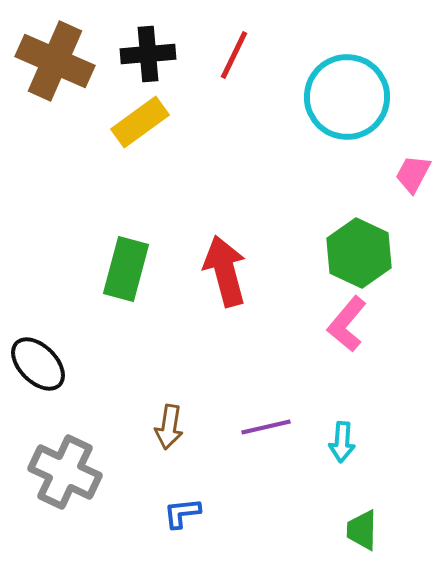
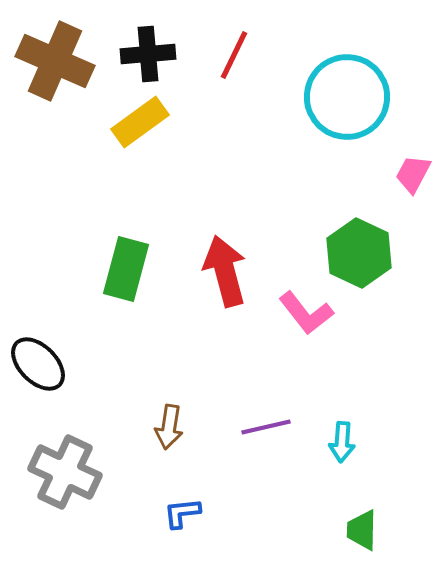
pink L-shape: moved 41 px left, 11 px up; rotated 78 degrees counterclockwise
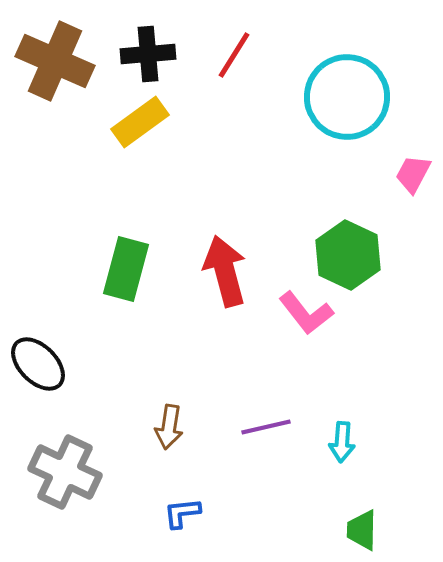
red line: rotated 6 degrees clockwise
green hexagon: moved 11 px left, 2 px down
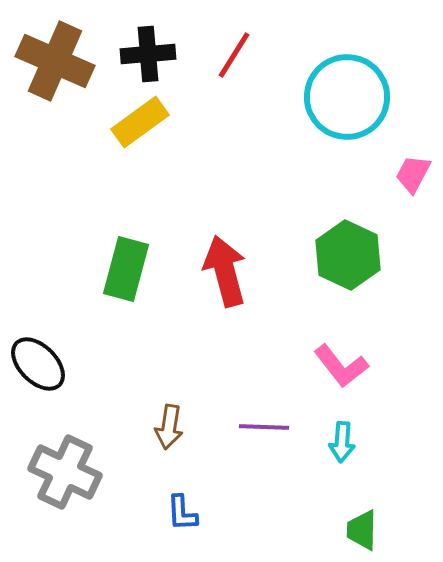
pink L-shape: moved 35 px right, 53 px down
purple line: moved 2 px left; rotated 15 degrees clockwise
blue L-shape: rotated 87 degrees counterclockwise
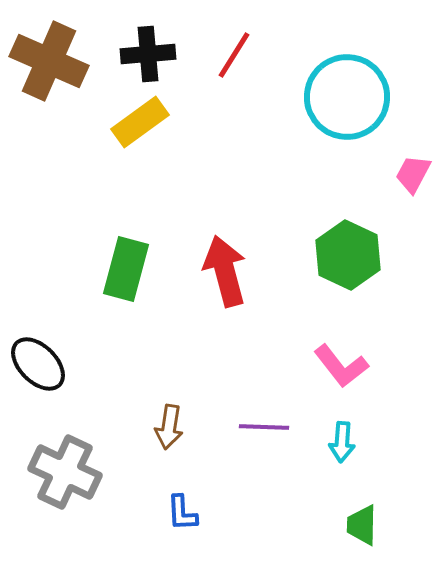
brown cross: moved 6 px left
green trapezoid: moved 5 px up
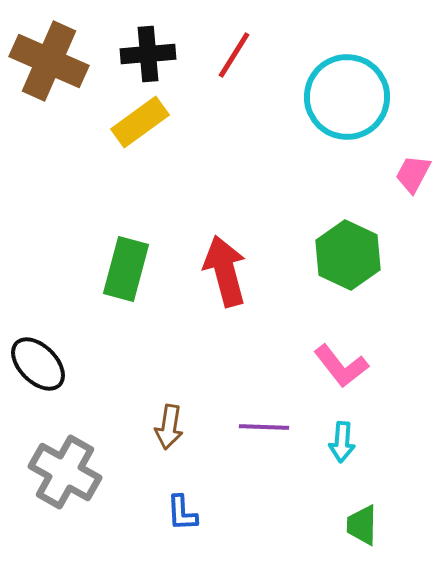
gray cross: rotated 4 degrees clockwise
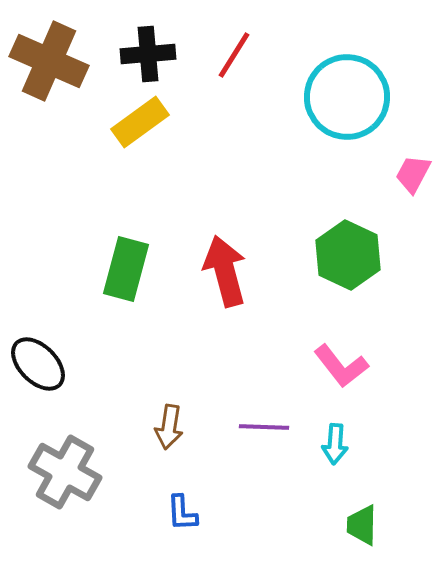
cyan arrow: moved 7 px left, 2 px down
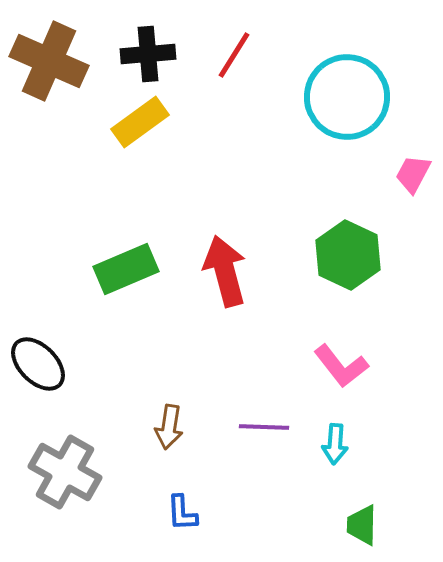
green rectangle: rotated 52 degrees clockwise
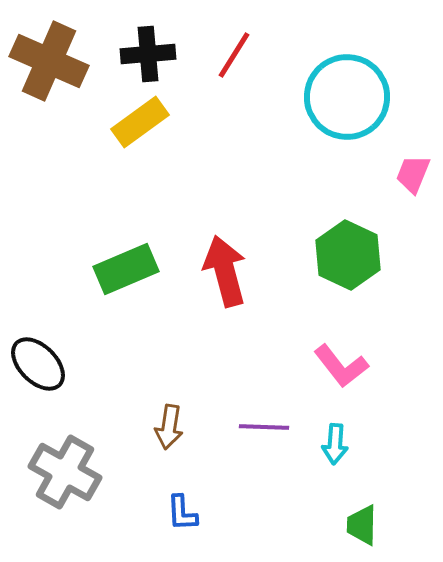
pink trapezoid: rotated 6 degrees counterclockwise
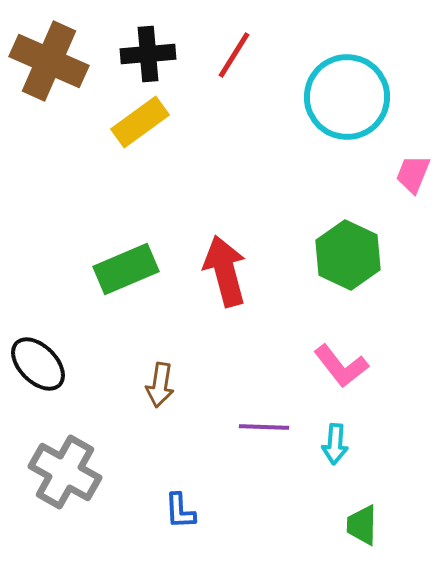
brown arrow: moved 9 px left, 42 px up
blue L-shape: moved 2 px left, 2 px up
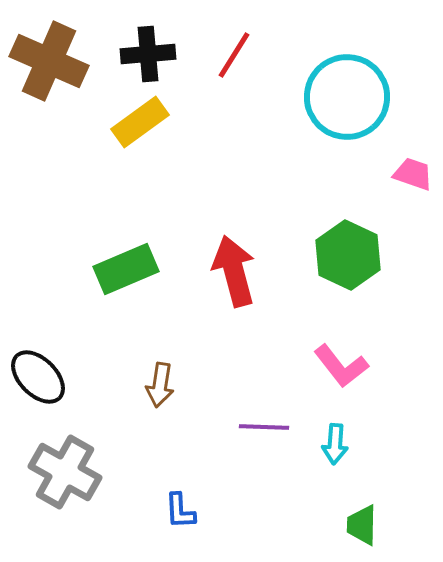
pink trapezoid: rotated 87 degrees clockwise
red arrow: moved 9 px right
black ellipse: moved 13 px down
